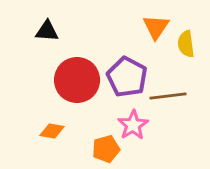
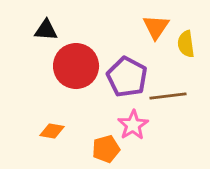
black triangle: moved 1 px left, 1 px up
red circle: moved 1 px left, 14 px up
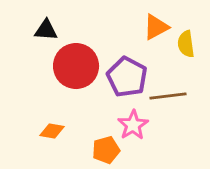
orange triangle: rotated 28 degrees clockwise
orange pentagon: moved 1 px down
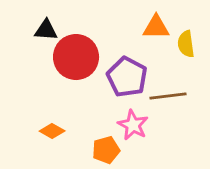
orange triangle: rotated 28 degrees clockwise
red circle: moved 9 px up
pink star: rotated 12 degrees counterclockwise
orange diamond: rotated 20 degrees clockwise
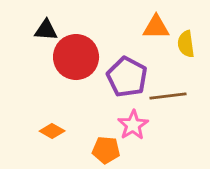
pink star: rotated 12 degrees clockwise
orange pentagon: rotated 20 degrees clockwise
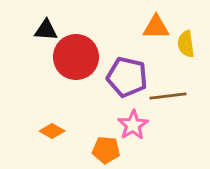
purple pentagon: rotated 15 degrees counterclockwise
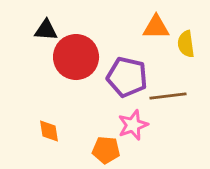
pink star: rotated 12 degrees clockwise
orange diamond: moved 3 px left; rotated 50 degrees clockwise
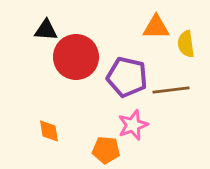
brown line: moved 3 px right, 6 px up
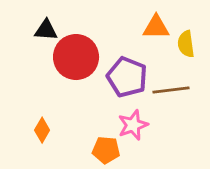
purple pentagon: rotated 9 degrees clockwise
orange diamond: moved 7 px left, 1 px up; rotated 40 degrees clockwise
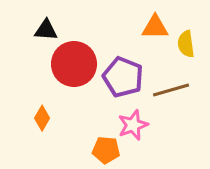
orange triangle: moved 1 px left
red circle: moved 2 px left, 7 px down
purple pentagon: moved 4 px left
brown line: rotated 9 degrees counterclockwise
orange diamond: moved 12 px up
